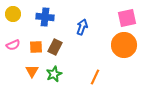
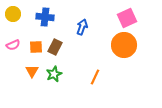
pink square: rotated 12 degrees counterclockwise
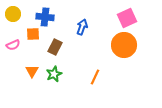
orange square: moved 3 px left, 13 px up
